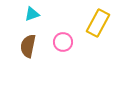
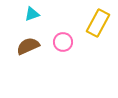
brown semicircle: rotated 55 degrees clockwise
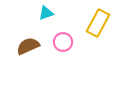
cyan triangle: moved 14 px right, 1 px up
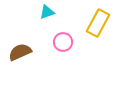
cyan triangle: moved 1 px right, 1 px up
brown semicircle: moved 8 px left, 6 px down
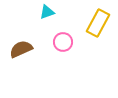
brown semicircle: moved 1 px right, 3 px up
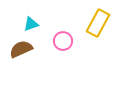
cyan triangle: moved 16 px left, 12 px down
pink circle: moved 1 px up
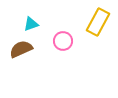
yellow rectangle: moved 1 px up
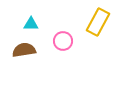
cyan triangle: rotated 21 degrees clockwise
brown semicircle: moved 3 px right, 1 px down; rotated 15 degrees clockwise
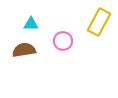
yellow rectangle: moved 1 px right
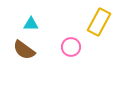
pink circle: moved 8 px right, 6 px down
brown semicircle: rotated 135 degrees counterclockwise
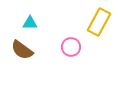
cyan triangle: moved 1 px left, 1 px up
brown semicircle: moved 2 px left
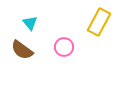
cyan triangle: rotated 49 degrees clockwise
pink circle: moved 7 px left
